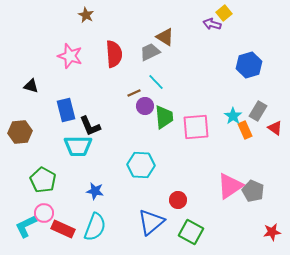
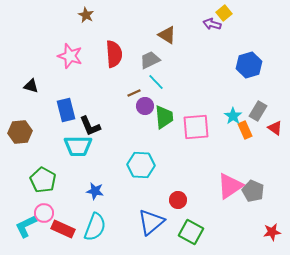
brown triangle: moved 2 px right, 2 px up
gray trapezoid: moved 8 px down
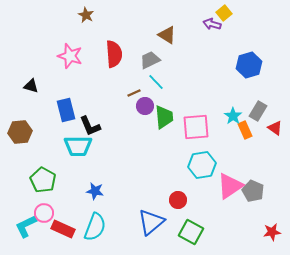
cyan hexagon: moved 61 px right; rotated 12 degrees counterclockwise
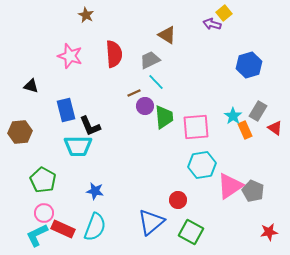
cyan L-shape: moved 11 px right, 9 px down
red star: moved 3 px left
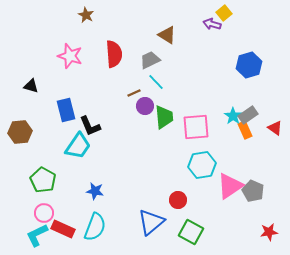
gray rectangle: moved 10 px left, 4 px down; rotated 24 degrees clockwise
cyan trapezoid: rotated 56 degrees counterclockwise
